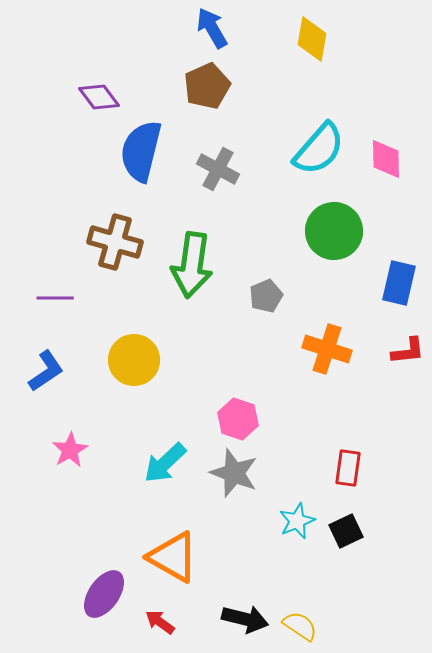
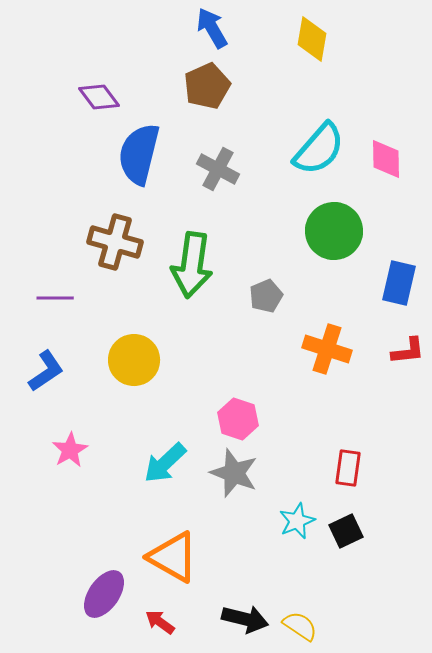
blue semicircle: moved 2 px left, 3 px down
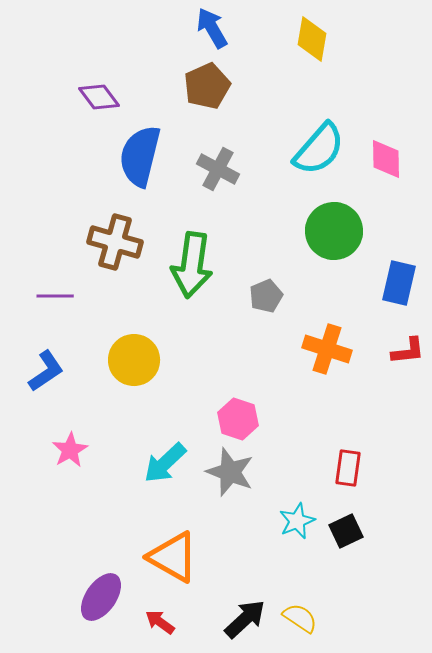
blue semicircle: moved 1 px right, 2 px down
purple line: moved 2 px up
gray star: moved 4 px left, 1 px up
purple ellipse: moved 3 px left, 3 px down
black arrow: rotated 57 degrees counterclockwise
yellow semicircle: moved 8 px up
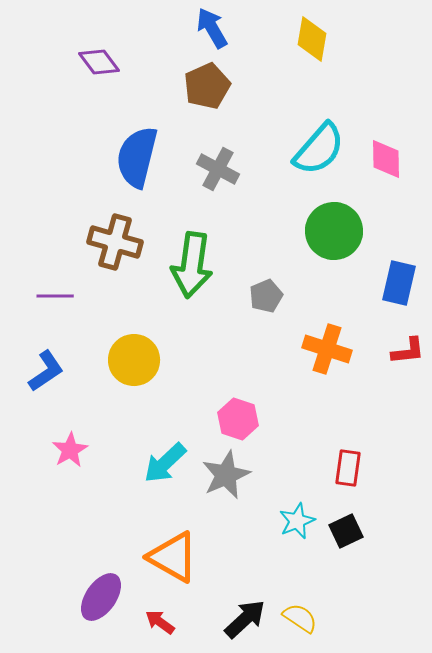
purple diamond: moved 35 px up
blue semicircle: moved 3 px left, 1 px down
gray star: moved 4 px left, 3 px down; rotated 27 degrees clockwise
